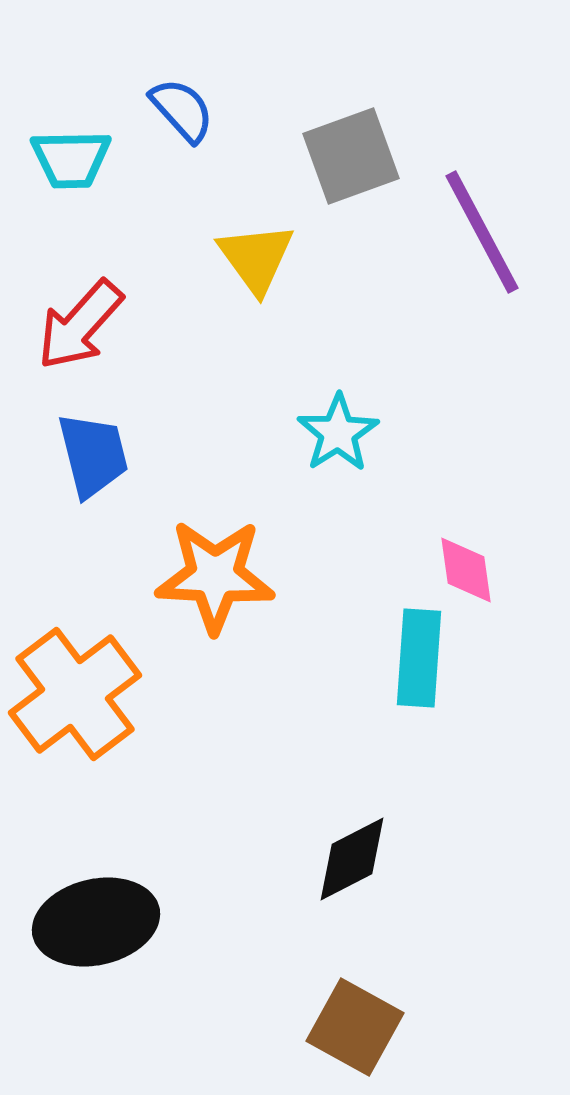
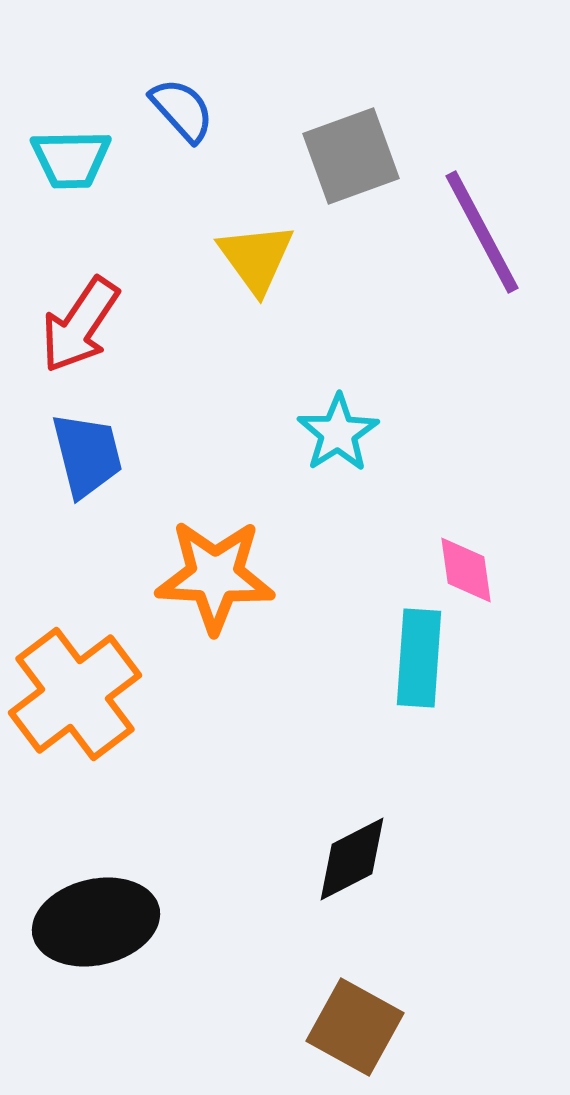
red arrow: rotated 8 degrees counterclockwise
blue trapezoid: moved 6 px left
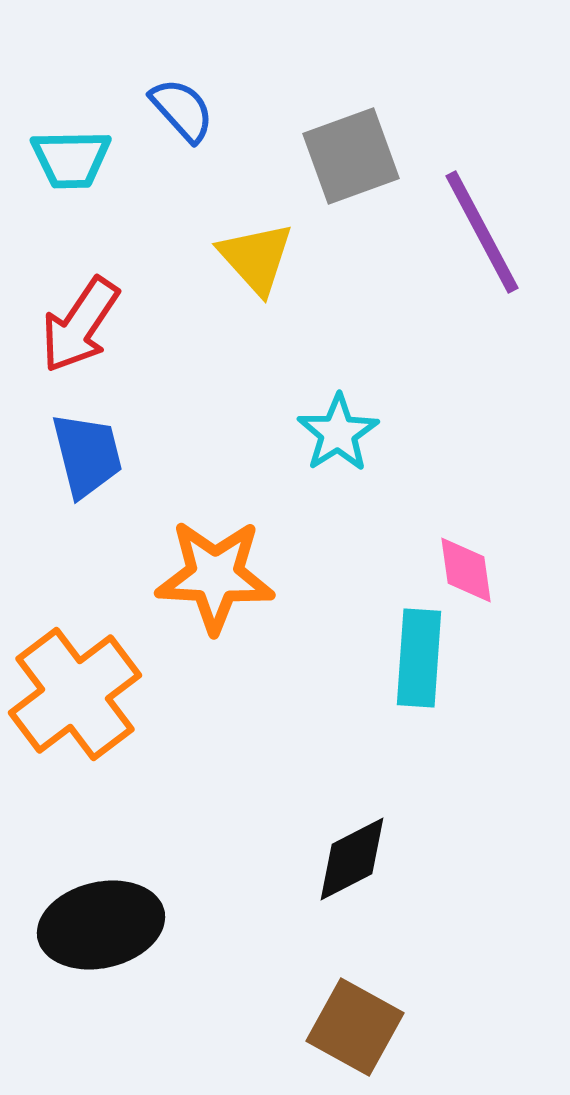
yellow triangle: rotated 6 degrees counterclockwise
black ellipse: moved 5 px right, 3 px down
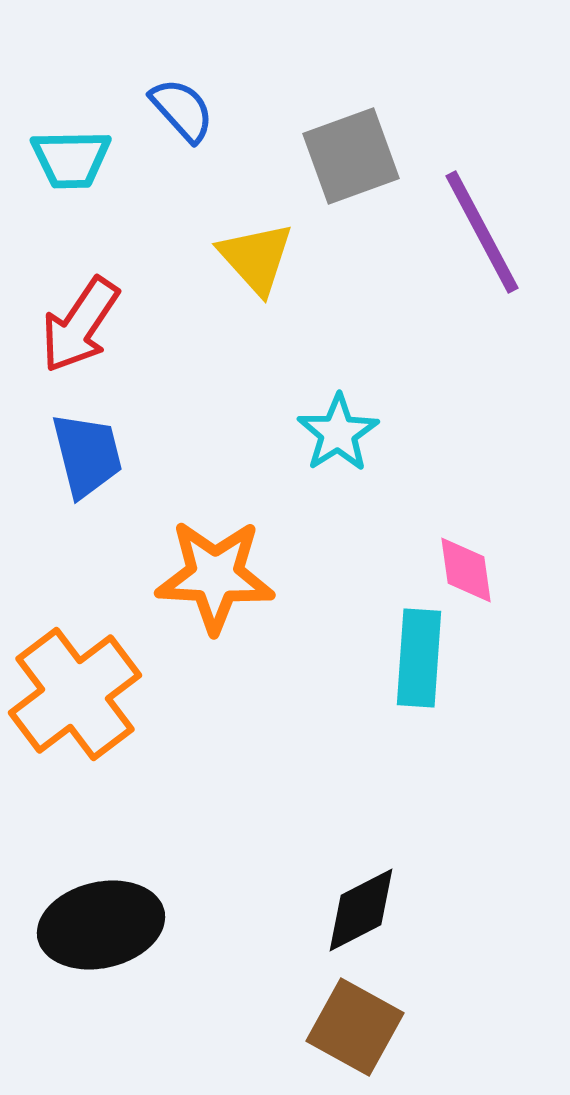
black diamond: moved 9 px right, 51 px down
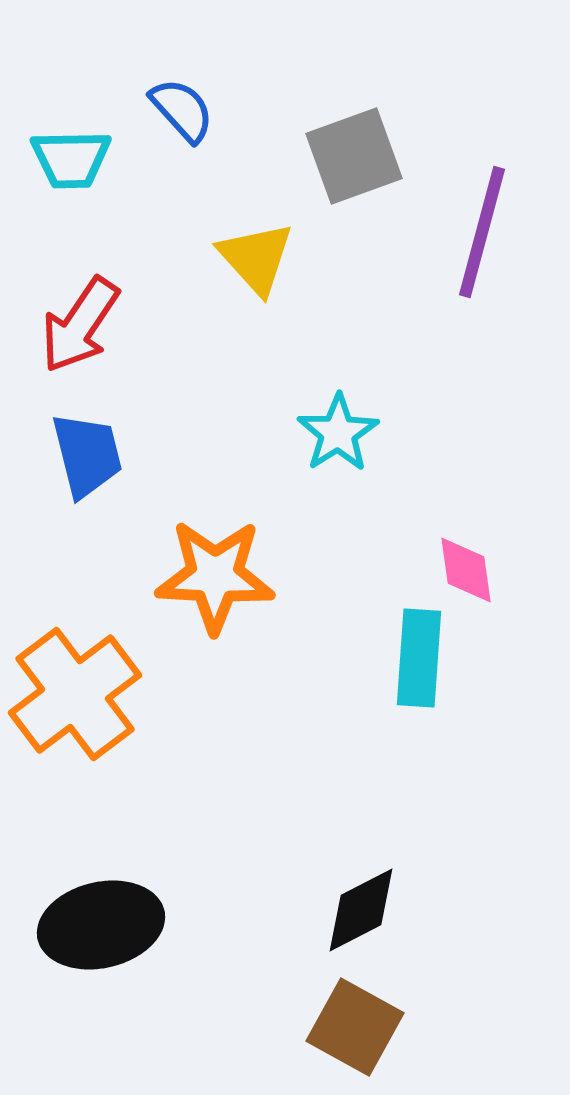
gray square: moved 3 px right
purple line: rotated 43 degrees clockwise
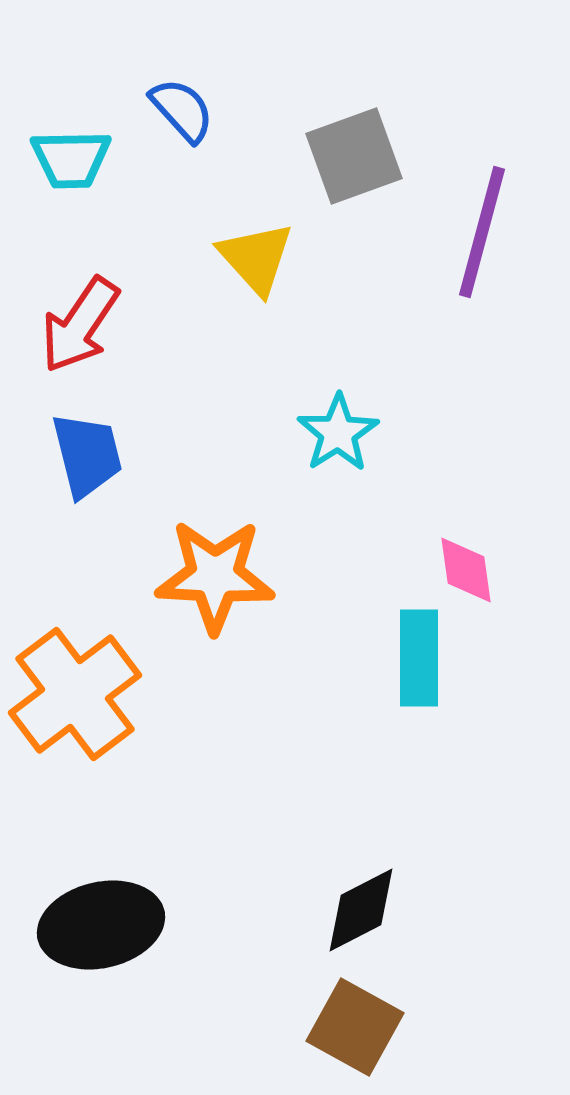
cyan rectangle: rotated 4 degrees counterclockwise
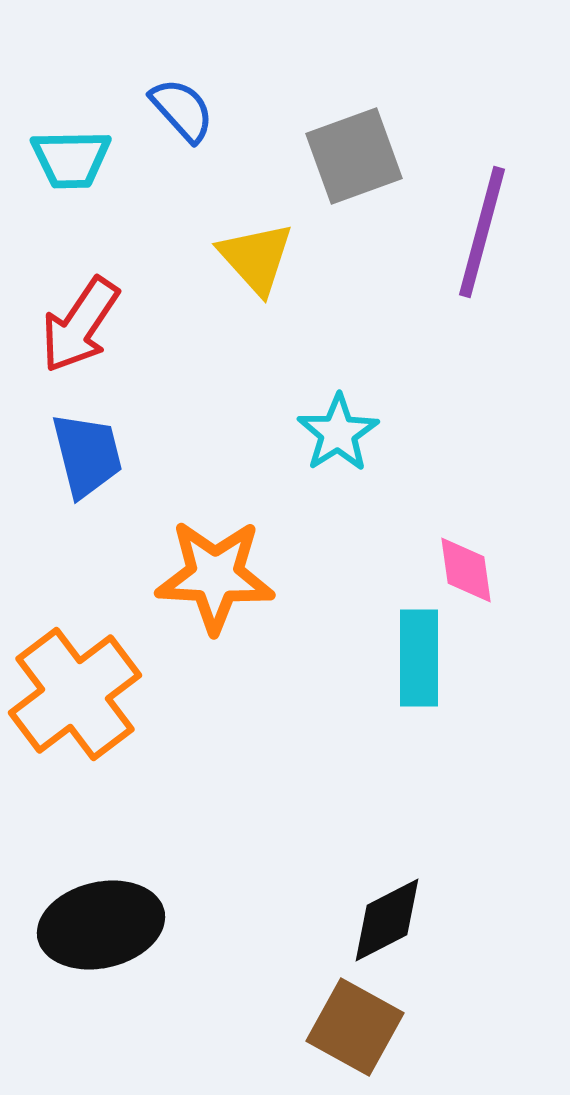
black diamond: moved 26 px right, 10 px down
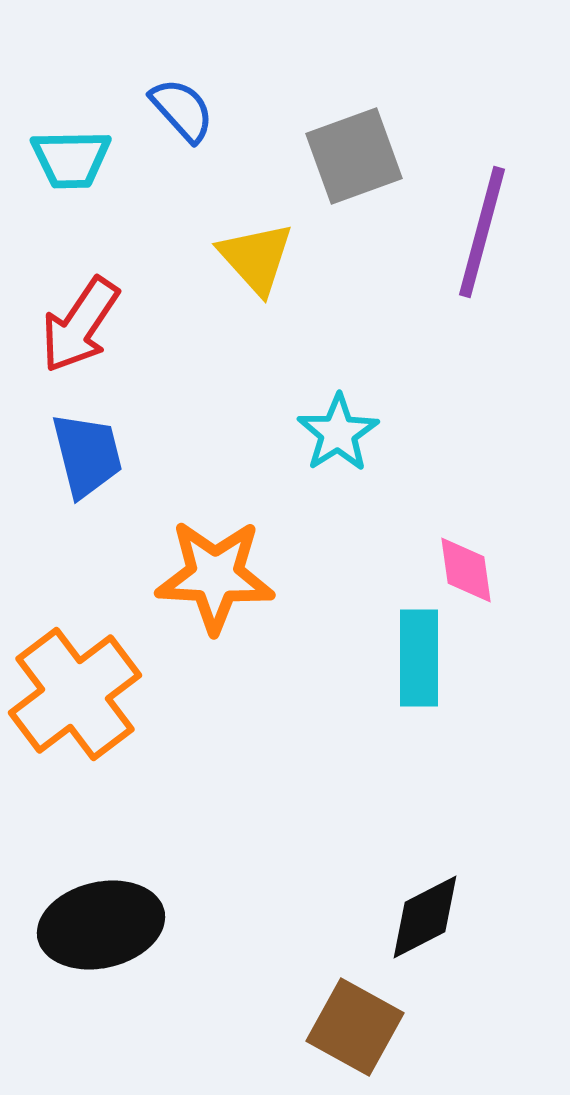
black diamond: moved 38 px right, 3 px up
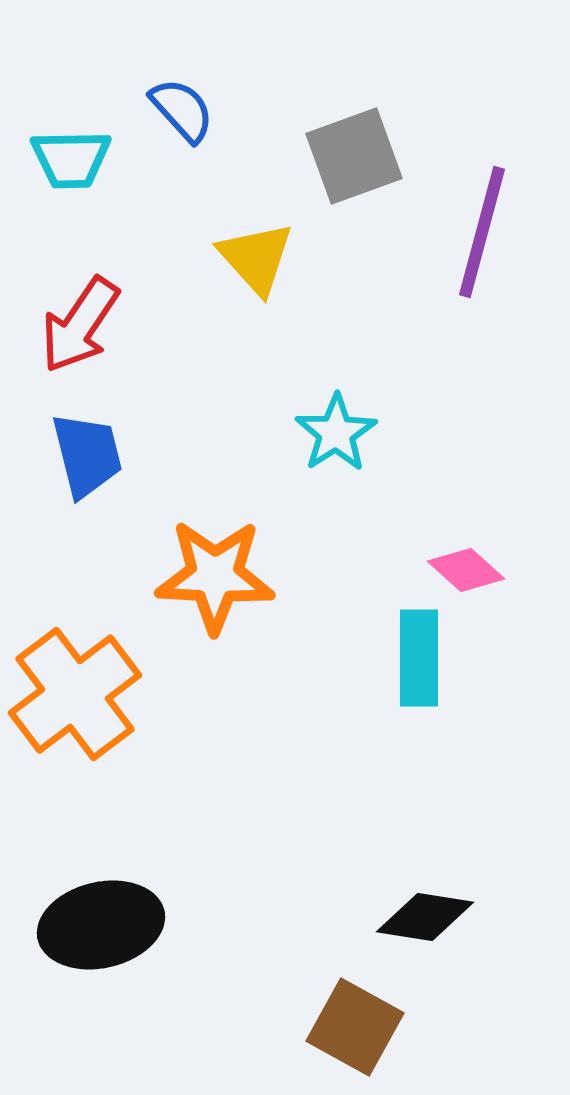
cyan star: moved 2 px left
pink diamond: rotated 40 degrees counterclockwise
black diamond: rotated 36 degrees clockwise
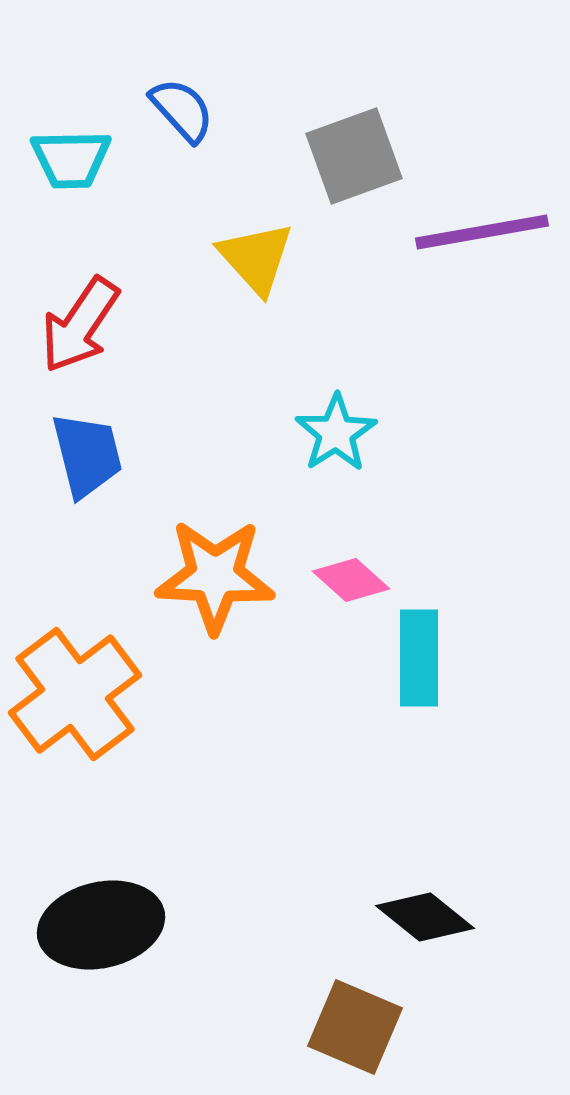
purple line: rotated 65 degrees clockwise
pink diamond: moved 115 px left, 10 px down
black diamond: rotated 30 degrees clockwise
brown square: rotated 6 degrees counterclockwise
